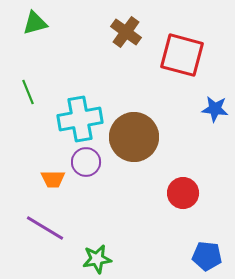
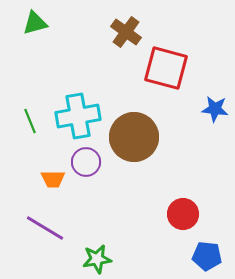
red square: moved 16 px left, 13 px down
green line: moved 2 px right, 29 px down
cyan cross: moved 2 px left, 3 px up
red circle: moved 21 px down
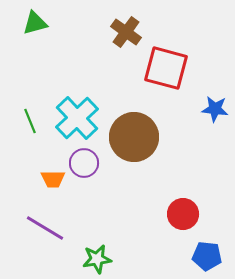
cyan cross: moved 1 px left, 2 px down; rotated 33 degrees counterclockwise
purple circle: moved 2 px left, 1 px down
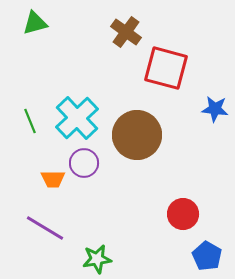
brown circle: moved 3 px right, 2 px up
blue pentagon: rotated 24 degrees clockwise
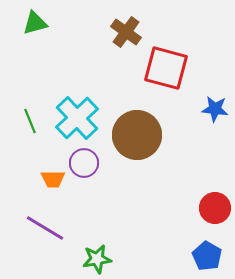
red circle: moved 32 px right, 6 px up
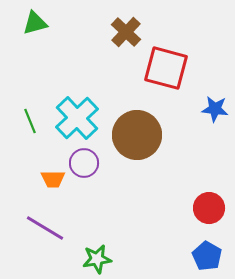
brown cross: rotated 8 degrees clockwise
red circle: moved 6 px left
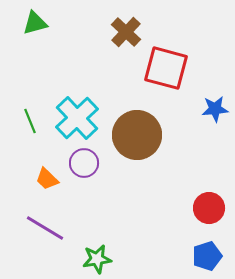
blue star: rotated 12 degrees counterclockwise
orange trapezoid: moved 6 px left; rotated 45 degrees clockwise
blue pentagon: rotated 24 degrees clockwise
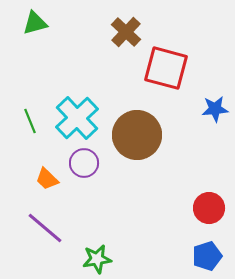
purple line: rotated 9 degrees clockwise
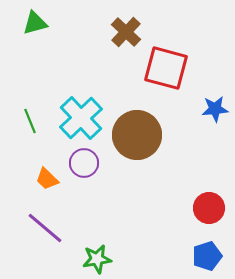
cyan cross: moved 4 px right
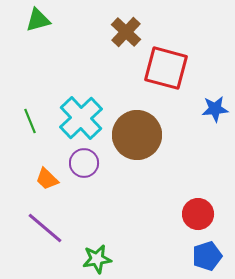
green triangle: moved 3 px right, 3 px up
red circle: moved 11 px left, 6 px down
